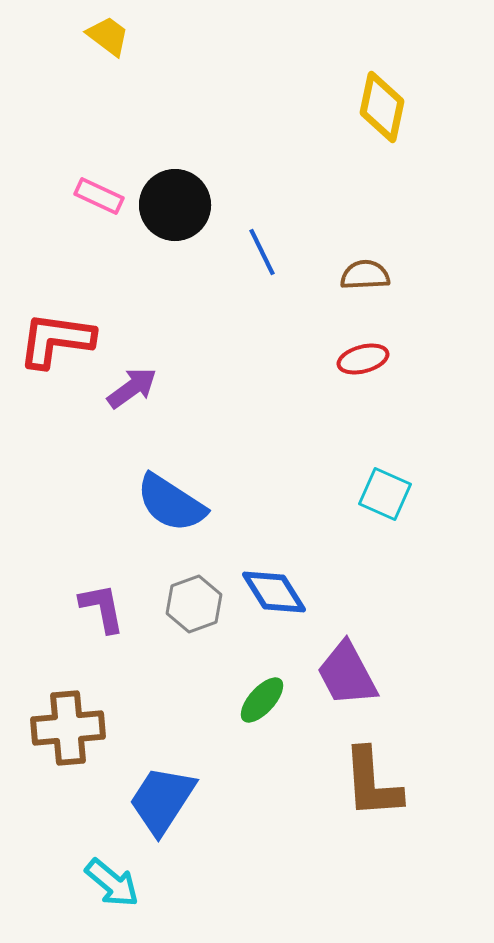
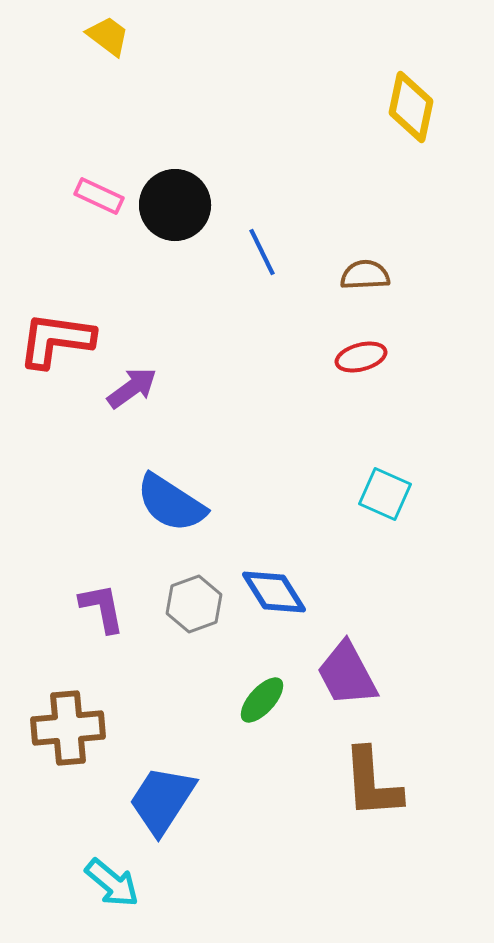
yellow diamond: moved 29 px right
red ellipse: moved 2 px left, 2 px up
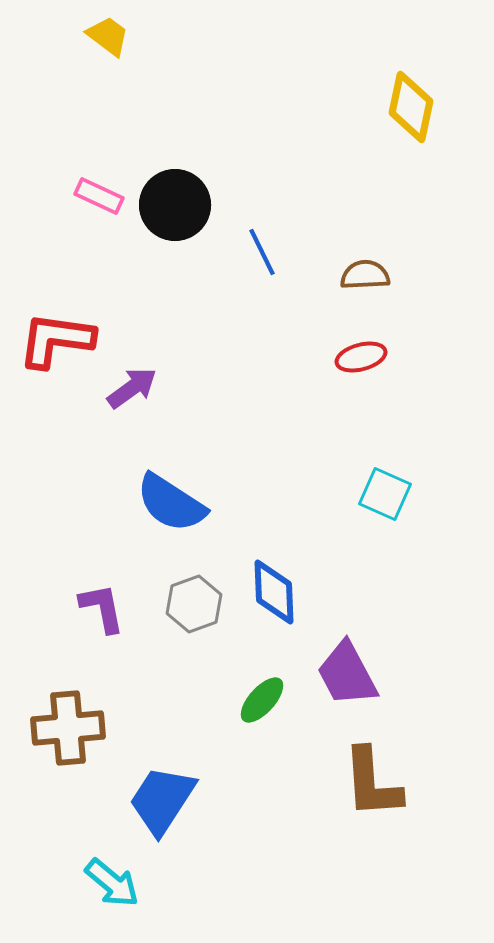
blue diamond: rotated 30 degrees clockwise
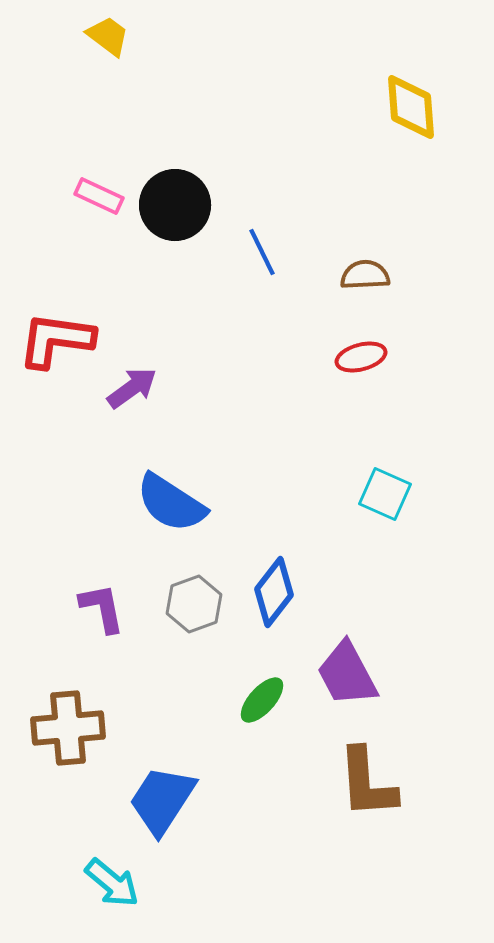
yellow diamond: rotated 16 degrees counterclockwise
blue diamond: rotated 40 degrees clockwise
brown L-shape: moved 5 px left
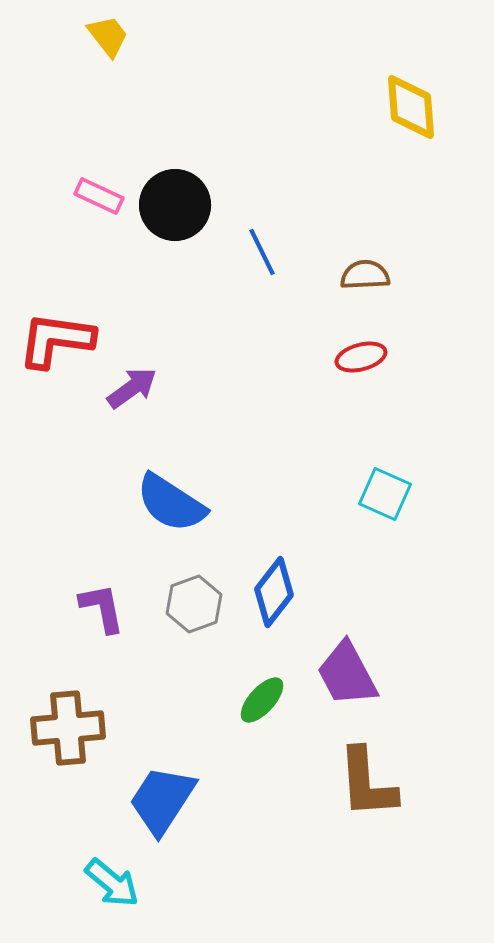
yellow trapezoid: rotated 15 degrees clockwise
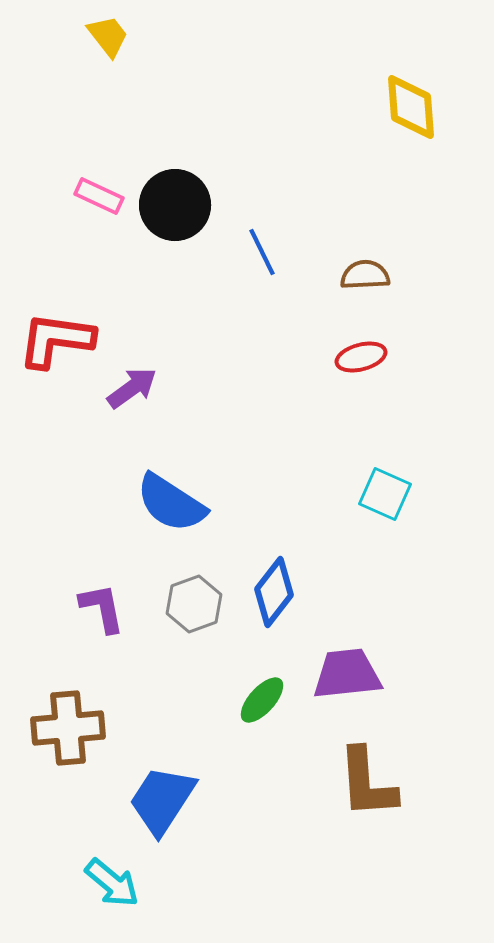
purple trapezoid: rotated 112 degrees clockwise
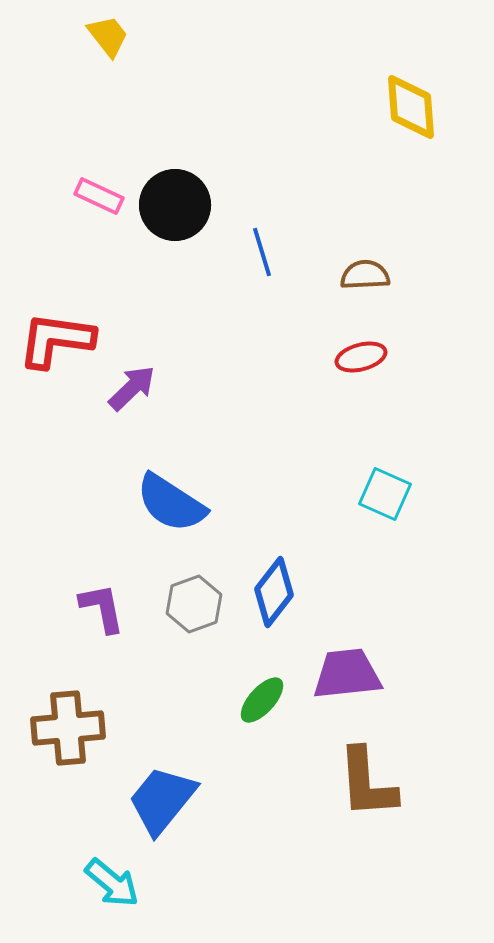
blue line: rotated 9 degrees clockwise
purple arrow: rotated 8 degrees counterclockwise
blue trapezoid: rotated 6 degrees clockwise
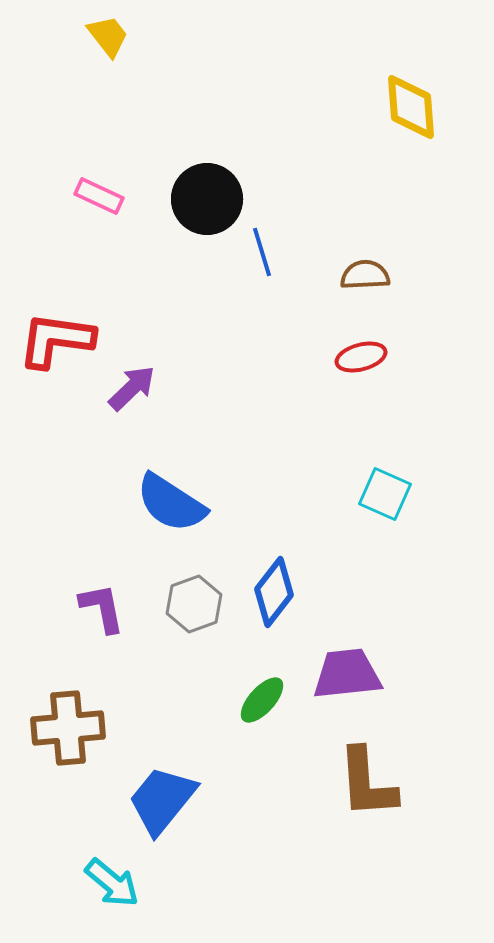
black circle: moved 32 px right, 6 px up
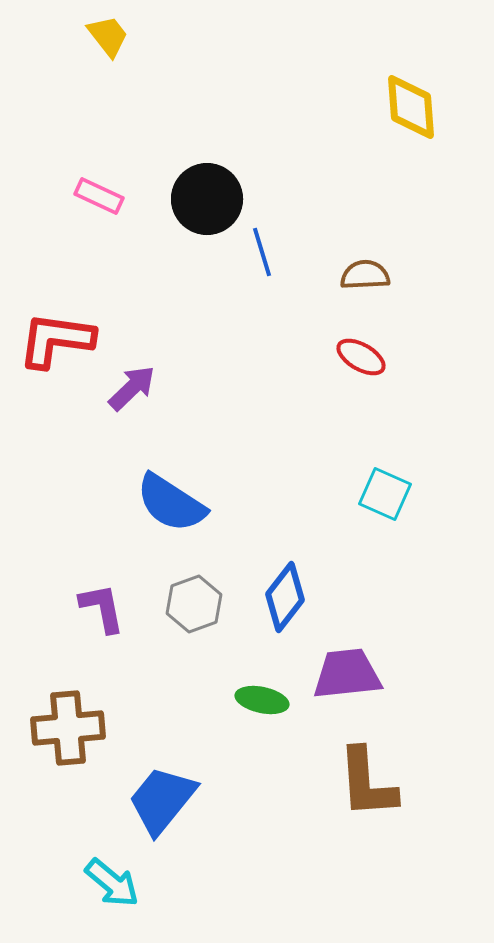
red ellipse: rotated 45 degrees clockwise
blue diamond: moved 11 px right, 5 px down
green ellipse: rotated 60 degrees clockwise
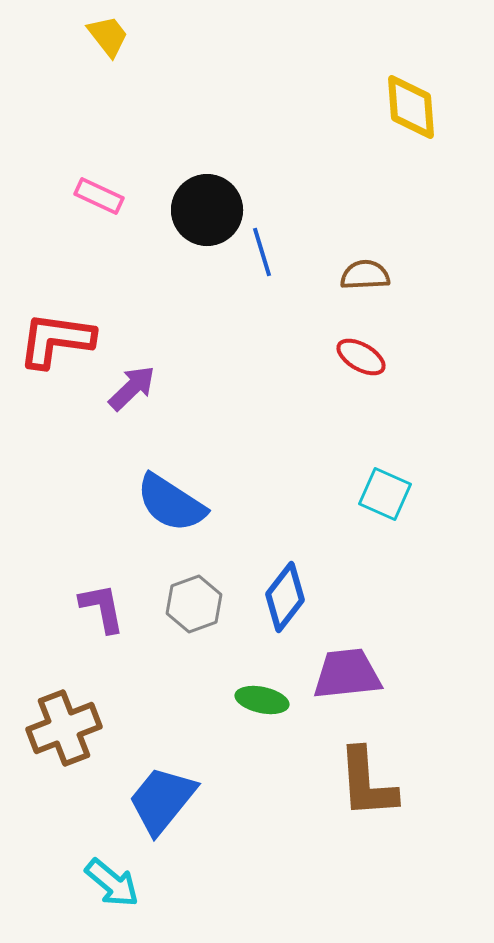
black circle: moved 11 px down
brown cross: moved 4 px left; rotated 16 degrees counterclockwise
